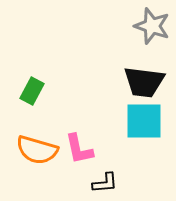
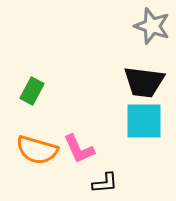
pink L-shape: rotated 12 degrees counterclockwise
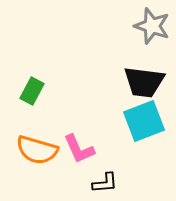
cyan square: rotated 21 degrees counterclockwise
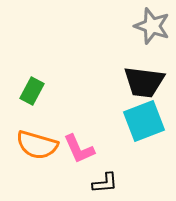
orange semicircle: moved 5 px up
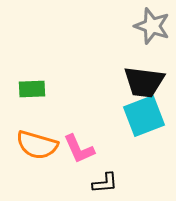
green rectangle: moved 2 px up; rotated 60 degrees clockwise
cyan square: moved 5 px up
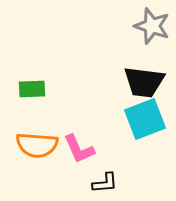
cyan square: moved 1 px right, 3 px down
orange semicircle: rotated 12 degrees counterclockwise
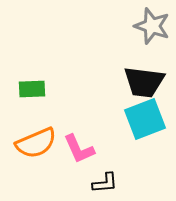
orange semicircle: moved 1 px left, 2 px up; rotated 27 degrees counterclockwise
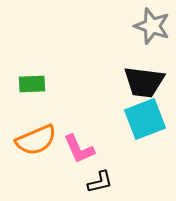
green rectangle: moved 5 px up
orange semicircle: moved 3 px up
black L-shape: moved 5 px left, 1 px up; rotated 8 degrees counterclockwise
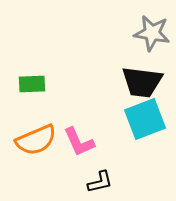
gray star: moved 7 px down; rotated 9 degrees counterclockwise
black trapezoid: moved 2 px left
pink L-shape: moved 7 px up
